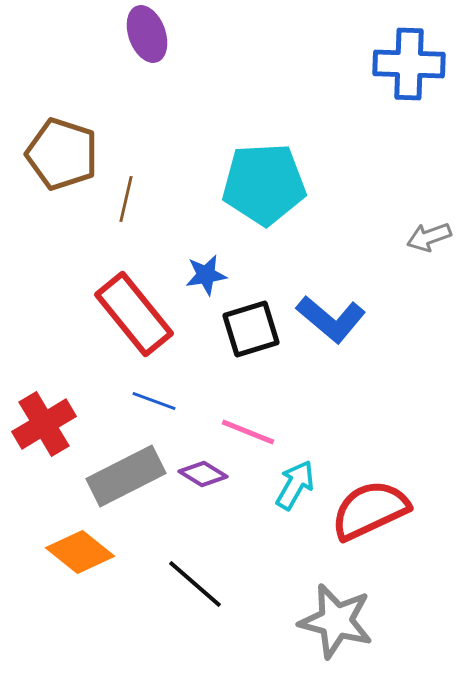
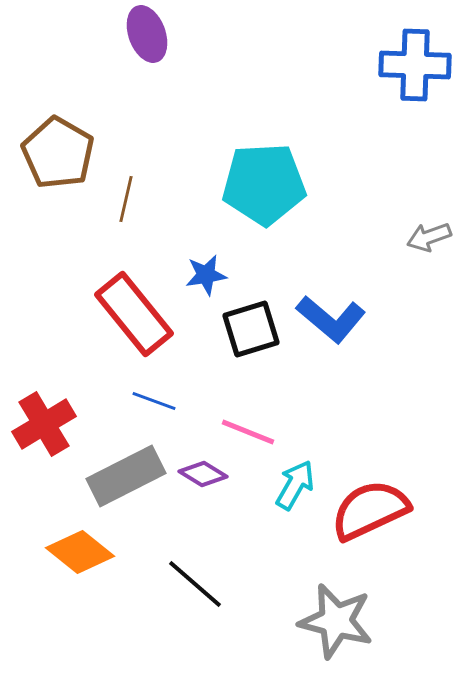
blue cross: moved 6 px right, 1 px down
brown pentagon: moved 4 px left, 1 px up; rotated 12 degrees clockwise
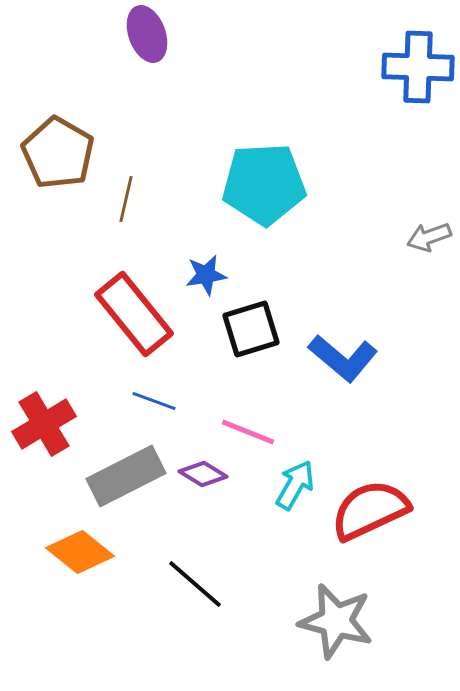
blue cross: moved 3 px right, 2 px down
blue L-shape: moved 12 px right, 39 px down
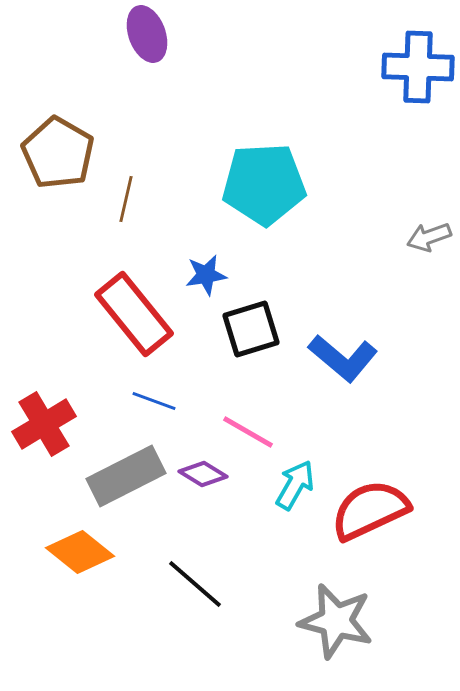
pink line: rotated 8 degrees clockwise
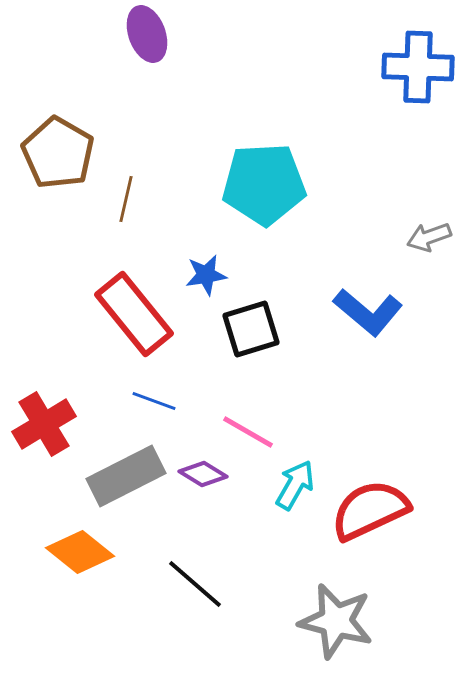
blue L-shape: moved 25 px right, 46 px up
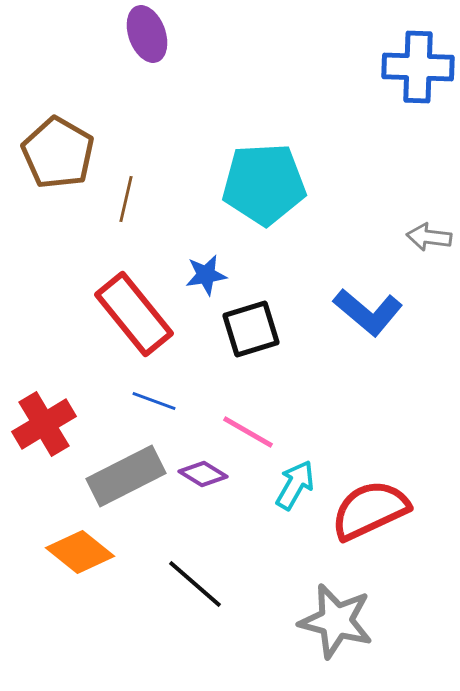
gray arrow: rotated 27 degrees clockwise
